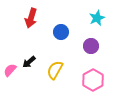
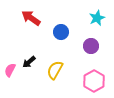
red arrow: rotated 108 degrees clockwise
pink semicircle: rotated 16 degrees counterclockwise
pink hexagon: moved 1 px right, 1 px down
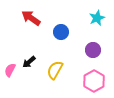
purple circle: moved 2 px right, 4 px down
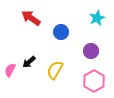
purple circle: moved 2 px left, 1 px down
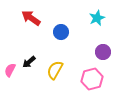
purple circle: moved 12 px right, 1 px down
pink hexagon: moved 2 px left, 2 px up; rotated 15 degrees clockwise
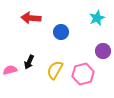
red arrow: rotated 30 degrees counterclockwise
purple circle: moved 1 px up
black arrow: rotated 24 degrees counterclockwise
pink semicircle: rotated 48 degrees clockwise
pink hexagon: moved 9 px left, 5 px up
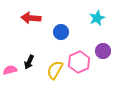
pink hexagon: moved 4 px left, 12 px up; rotated 10 degrees counterclockwise
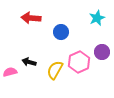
purple circle: moved 1 px left, 1 px down
black arrow: rotated 80 degrees clockwise
pink semicircle: moved 2 px down
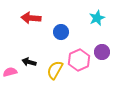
pink hexagon: moved 2 px up
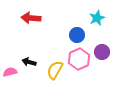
blue circle: moved 16 px right, 3 px down
pink hexagon: moved 1 px up
